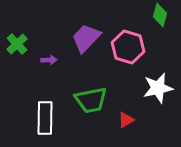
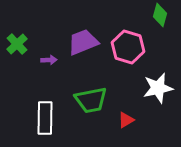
purple trapezoid: moved 3 px left, 4 px down; rotated 24 degrees clockwise
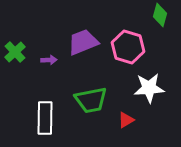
green cross: moved 2 px left, 8 px down
white star: moved 9 px left; rotated 8 degrees clockwise
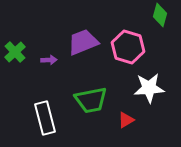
white rectangle: rotated 16 degrees counterclockwise
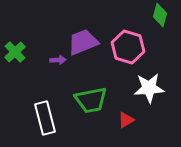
purple arrow: moved 9 px right
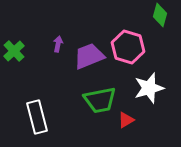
purple trapezoid: moved 6 px right, 14 px down
green cross: moved 1 px left, 1 px up
purple arrow: moved 16 px up; rotated 77 degrees counterclockwise
white star: rotated 12 degrees counterclockwise
green trapezoid: moved 9 px right
white rectangle: moved 8 px left, 1 px up
